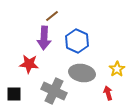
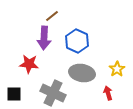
gray cross: moved 1 px left, 2 px down
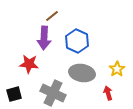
black square: rotated 14 degrees counterclockwise
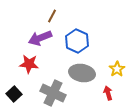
brown line: rotated 24 degrees counterclockwise
purple arrow: moved 4 px left; rotated 65 degrees clockwise
black square: rotated 28 degrees counterclockwise
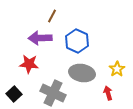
purple arrow: rotated 20 degrees clockwise
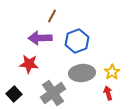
blue hexagon: rotated 15 degrees clockwise
yellow star: moved 5 px left, 3 px down
gray ellipse: rotated 15 degrees counterclockwise
gray cross: rotated 30 degrees clockwise
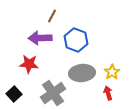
blue hexagon: moved 1 px left, 1 px up; rotated 20 degrees counterclockwise
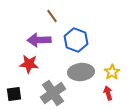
brown line: rotated 64 degrees counterclockwise
purple arrow: moved 1 px left, 2 px down
gray ellipse: moved 1 px left, 1 px up
black square: rotated 35 degrees clockwise
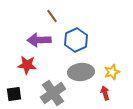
blue hexagon: rotated 15 degrees clockwise
red star: moved 2 px left, 1 px down
yellow star: rotated 14 degrees clockwise
red arrow: moved 3 px left
